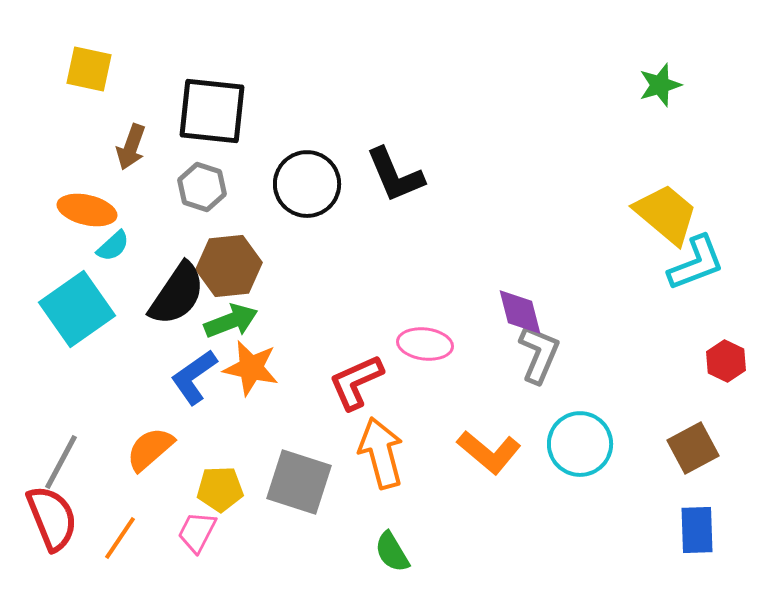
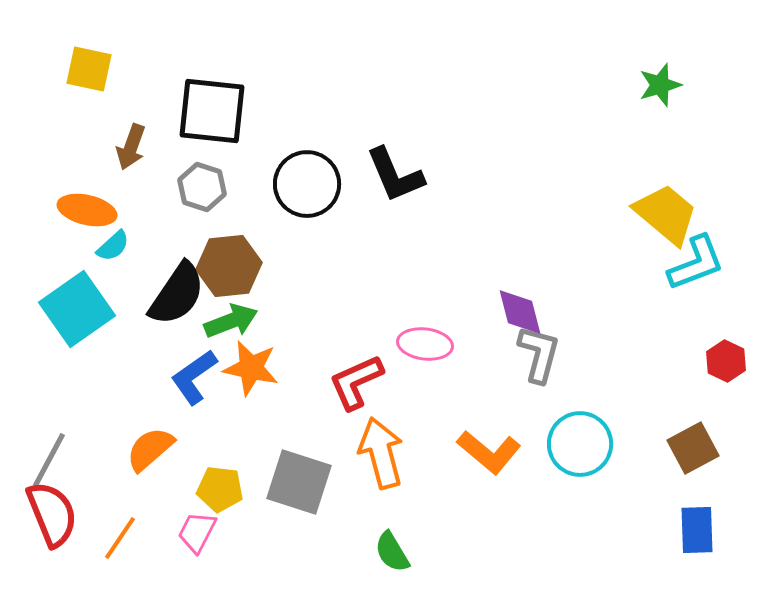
gray L-shape: rotated 8 degrees counterclockwise
gray line: moved 12 px left, 2 px up
yellow pentagon: rotated 9 degrees clockwise
red semicircle: moved 4 px up
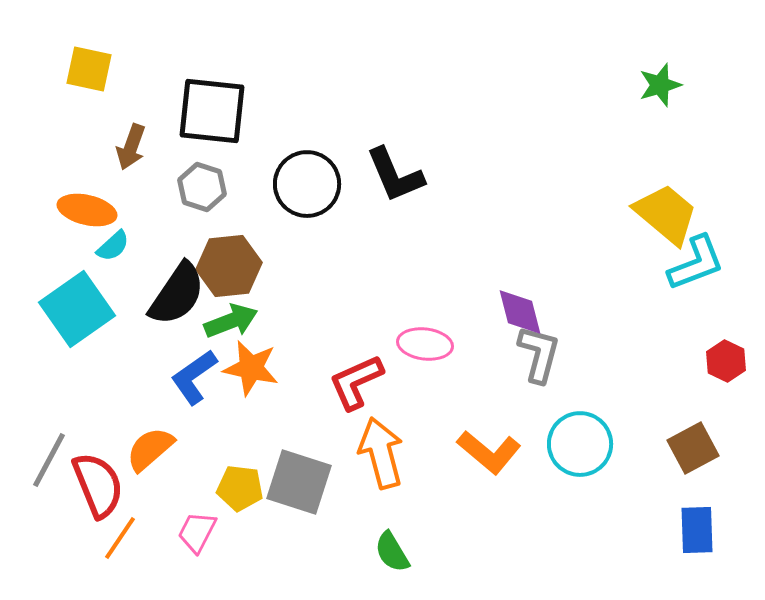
yellow pentagon: moved 20 px right, 1 px up
red semicircle: moved 46 px right, 29 px up
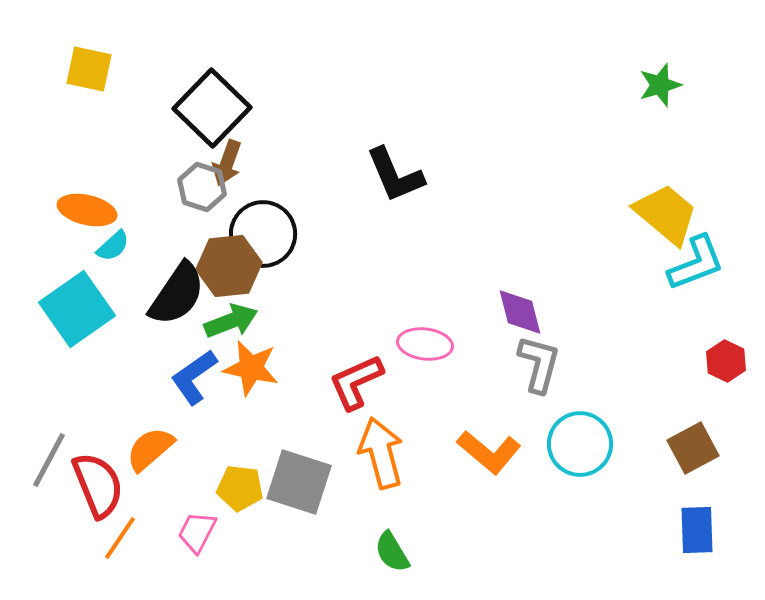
black square: moved 3 px up; rotated 38 degrees clockwise
brown arrow: moved 96 px right, 16 px down
black circle: moved 44 px left, 50 px down
gray L-shape: moved 10 px down
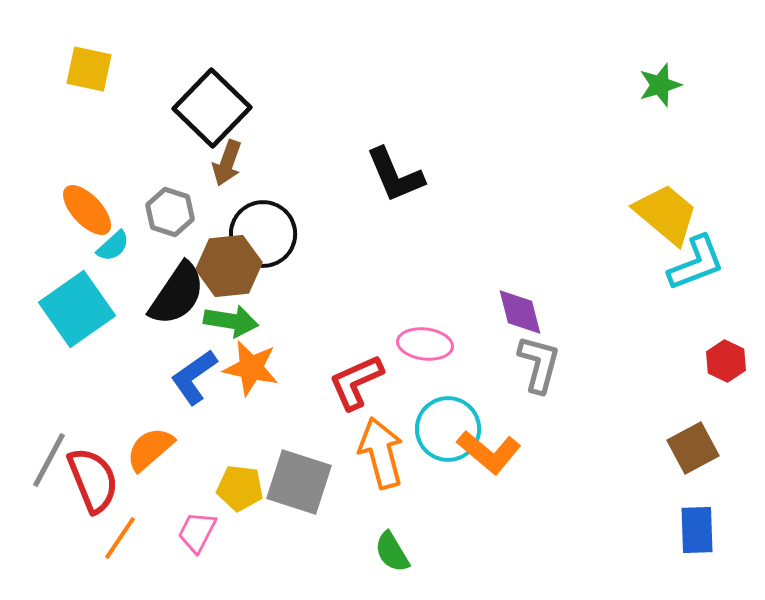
gray hexagon: moved 32 px left, 25 px down
orange ellipse: rotated 34 degrees clockwise
green arrow: rotated 30 degrees clockwise
cyan circle: moved 132 px left, 15 px up
red semicircle: moved 5 px left, 5 px up
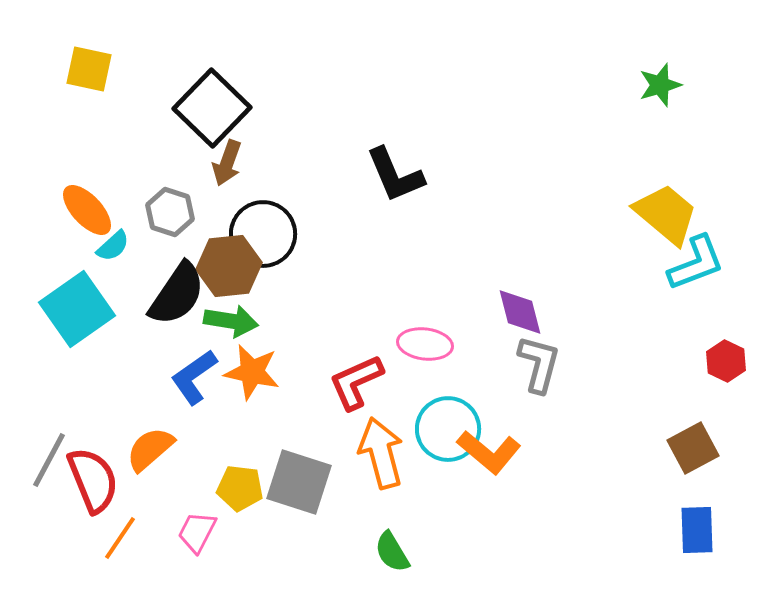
orange star: moved 1 px right, 4 px down
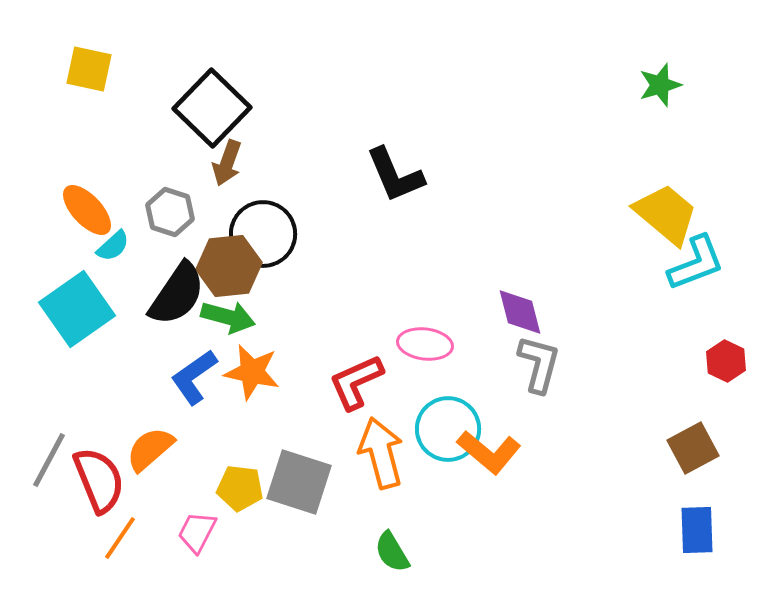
green arrow: moved 3 px left, 4 px up; rotated 6 degrees clockwise
red semicircle: moved 6 px right
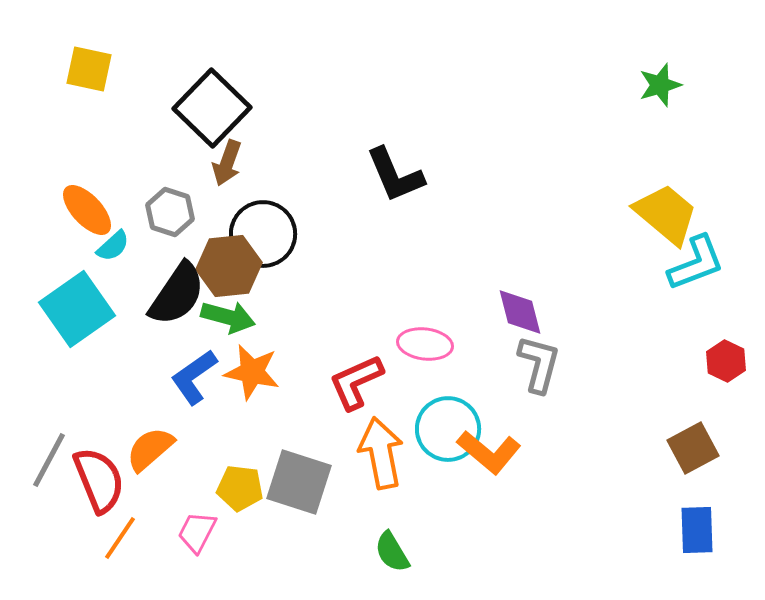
orange arrow: rotated 4 degrees clockwise
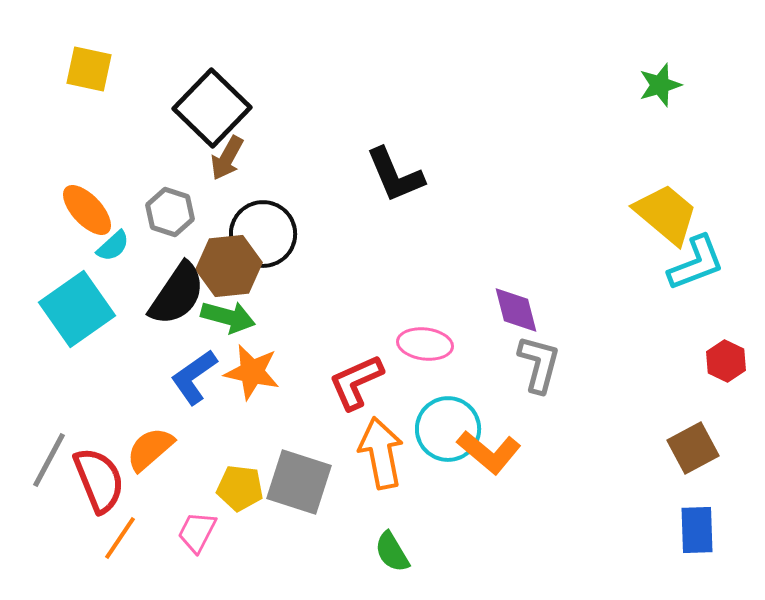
brown arrow: moved 5 px up; rotated 9 degrees clockwise
purple diamond: moved 4 px left, 2 px up
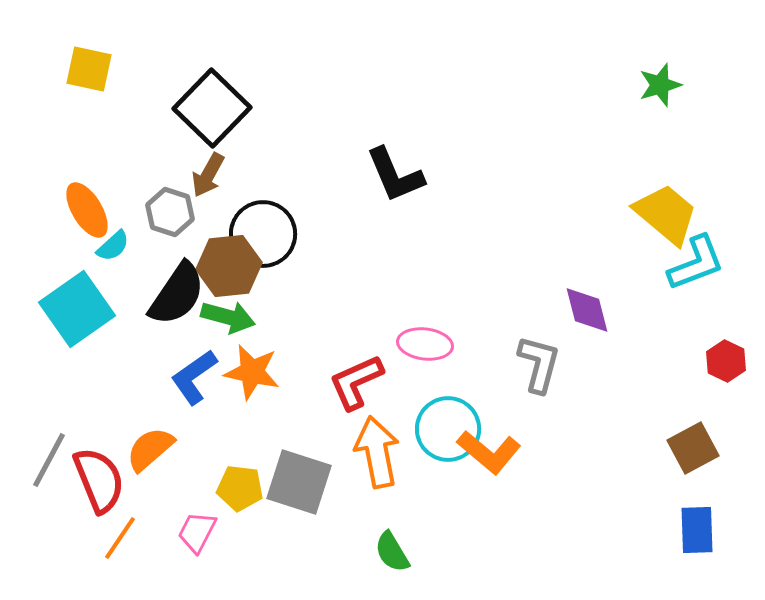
brown arrow: moved 19 px left, 17 px down
orange ellipse: rotated 12 degrees clockwise
purple diamond: moved 71 px right
orange arrow: moved 4 px left, 1 px up
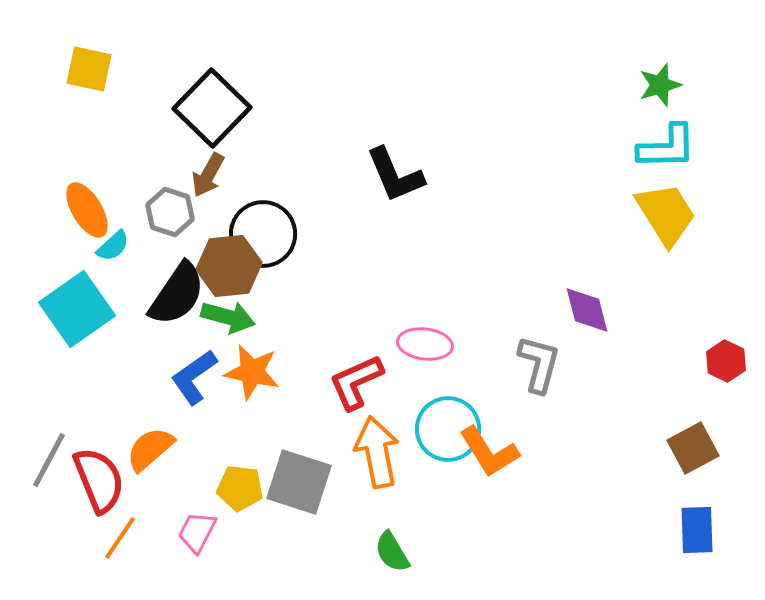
yellow trapezoid: rotated 18 degrees clockwise
cyan L-shape: moved 29 px left, 116 px up; rotated 20 degrees clockwise
orange L-shape: rotated 18 degrees clockwise
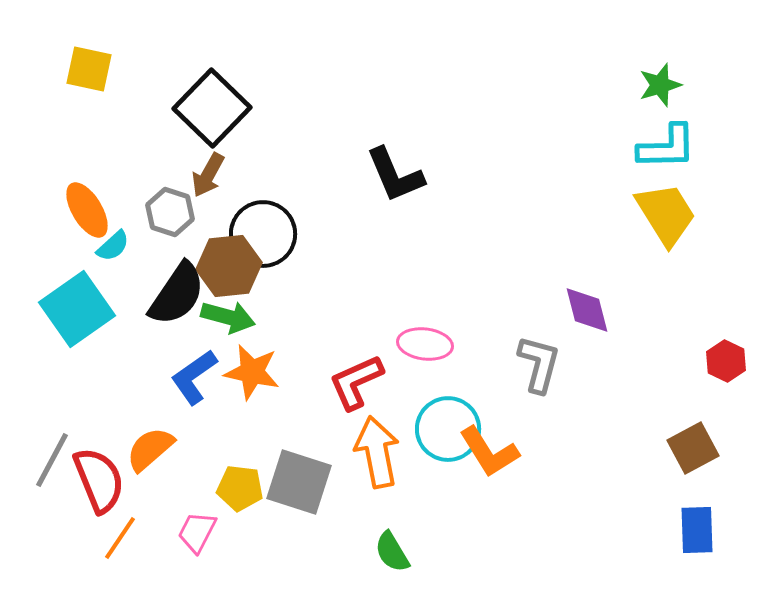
gray line: moved 3 px right
